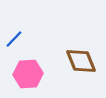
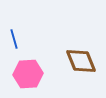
blue line: rotated 60 degrees counterclockwise
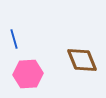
brown diamond: moved 1 px right, 1 px up
